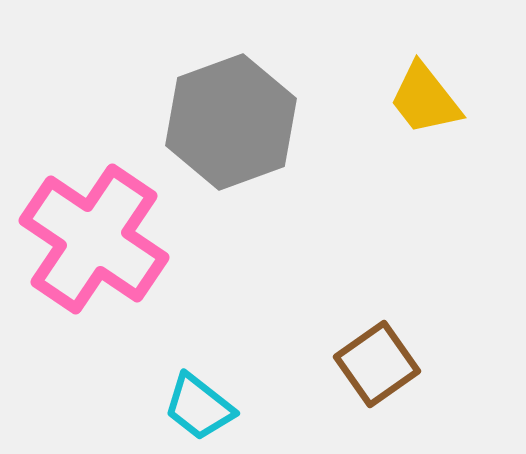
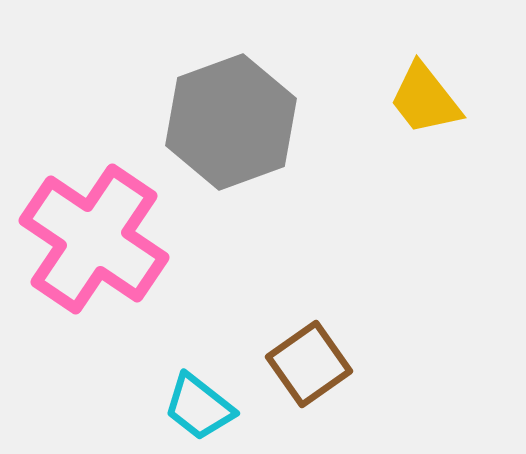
brown square: moved 68 px left
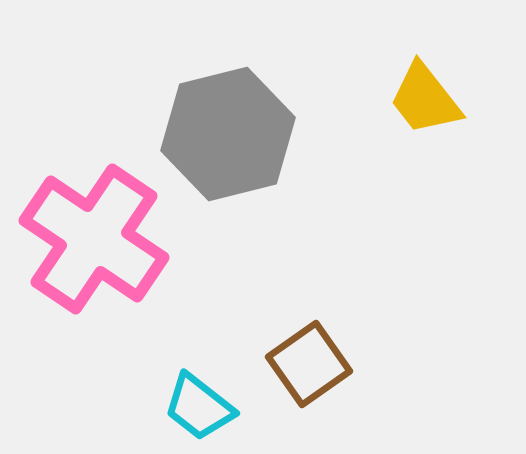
gray hexagon: moved 3 px left, 12 px down; rotated 6 degrees clockwise
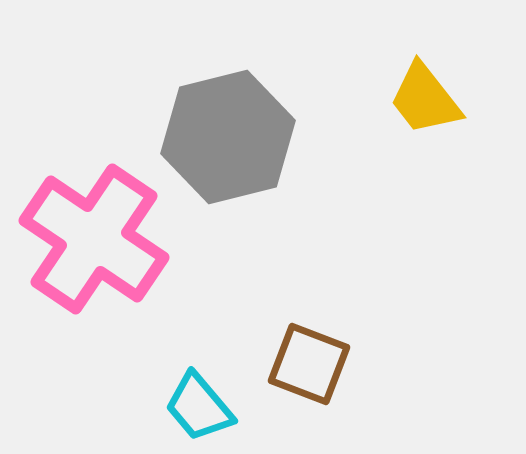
gray hexagon: moved 3 px down
brown square: rotated 34 degrees counterclockwise
cyan trapezoid: rotated 12 degrees clockwise
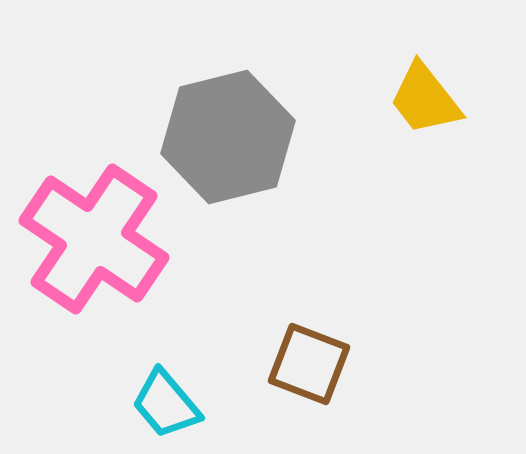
cyan trapezoid: moved 33 px left, 3 px up
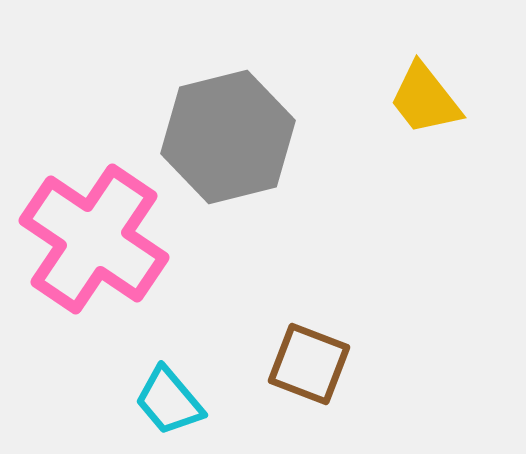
cyan trapezoid: moved 3 px right, 3 px up
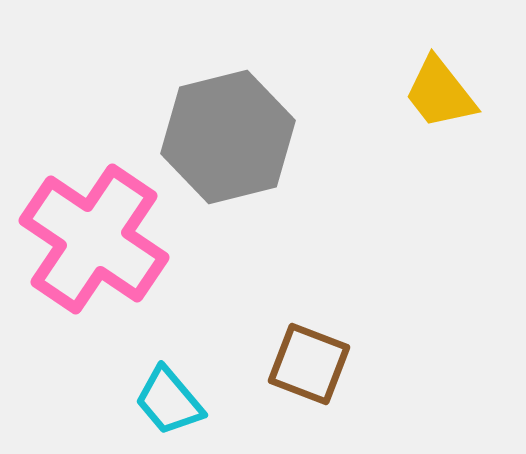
yellow trapezoid: moved 15 px right, 6 px up
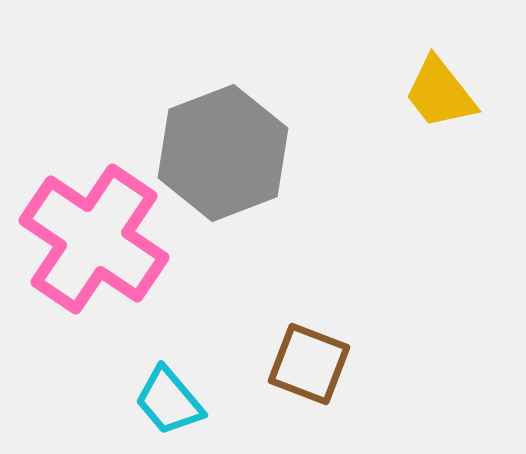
gray hexagon: moved 5 px left, 16 px down; rotated 7 degrees counterclockwise
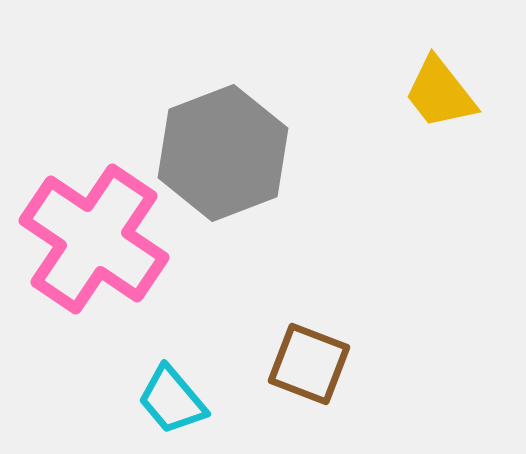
cyan trapezoid: moved 3 px right, 1 px up
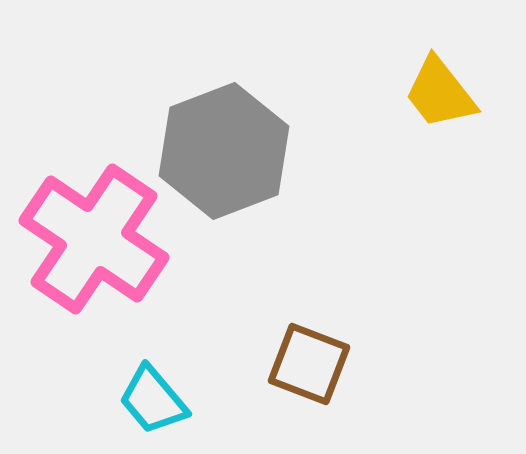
gray hexagon: moved 1 px right, 2 px up
cyan trapezoid: moved 19 px left
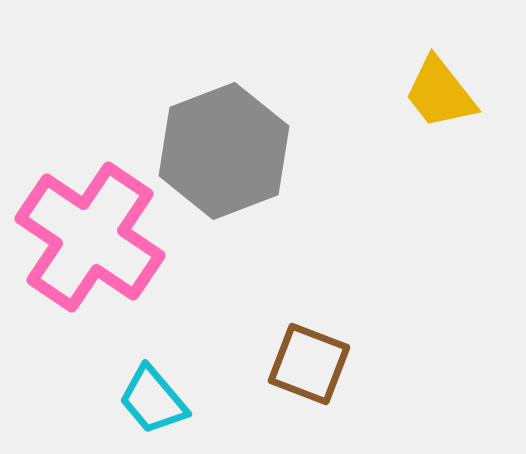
pink cross: moved 4 px left, 2 px up
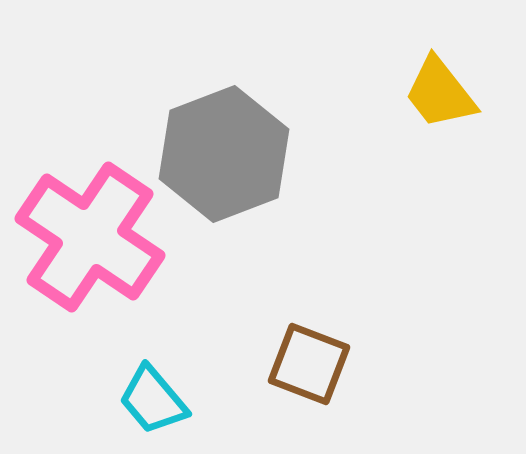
gray hexagon: moved 3 px down
